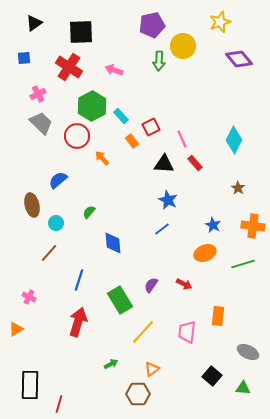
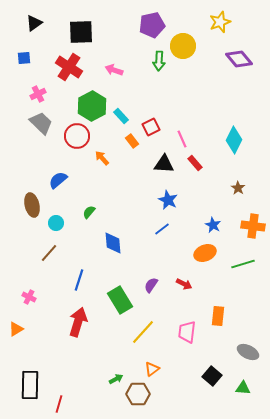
green arrow at (111, 364): moved 5 px right, 15 px down
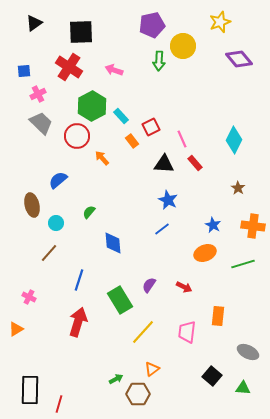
blue square at (24, 58): moved 13 px down
red arrow at (184, 284): moved 3 px down
purple semicircle at (151, 285): moved 2 px left
black rectangle at (30, 385): moved 5 px down
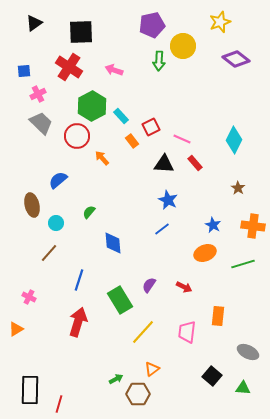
purple diamond at (239, 59): moved 3 px left; rotated 12 degrees counterclockwise
pink line at (182, 139): rotated 42 degrees counterclockwise
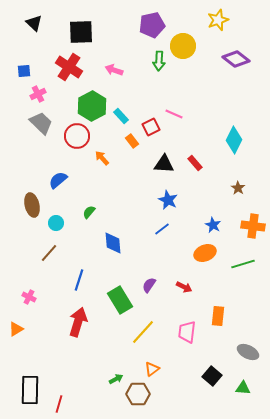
yellow star at (220, 22): moved 2 px left, 2 px up
black triangle at (34, 23): rotated 42 degrees counterclockwise
pink line at (182, 139): moved 8 px left, 25 px up
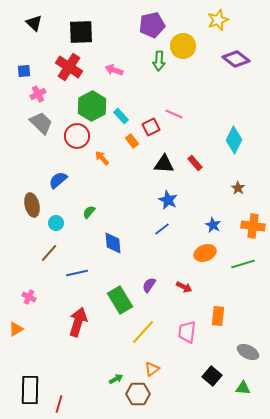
blue line at (79, 280): moved 2 px left, 7 px up; rotated 60 degrees clockwise
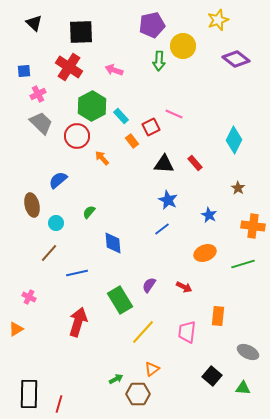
blue star at (213, 225): moved 4 px left, 10 px up
black rectangle at (30, 390): moved 1 px left, 4 px down
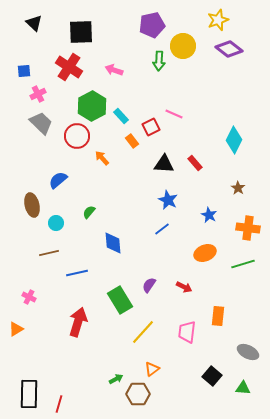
purple diamond at (236, 59): moved 7 px left, 10 px up
orange cross at (253, 226): moved 5 px left, 2 px down
brown line at (49, 253): rotated 36 degrees clockwise
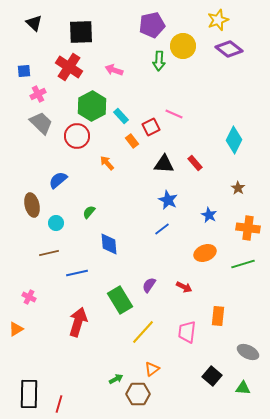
orange arrow at (102, 158): moved 5 px right, 5 px down
blue diamond at (113, 243): moved 4 px left, 1 px down
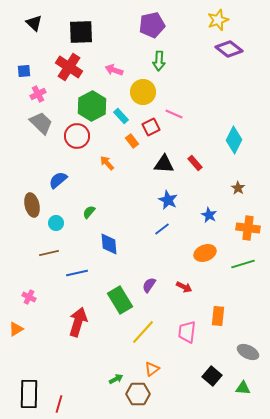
yellow circle at (183, 46): moved 40 px left, 46 px down
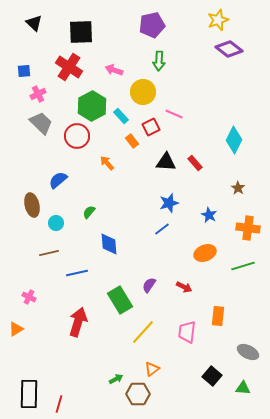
black triangle at (164, 164): moved 2 px right, 2 px up
blue star at (168, 200): moved 1 px right, 3 px down; rotated 30 degrees clockwise
green line at (243, 264): moved 2 px down
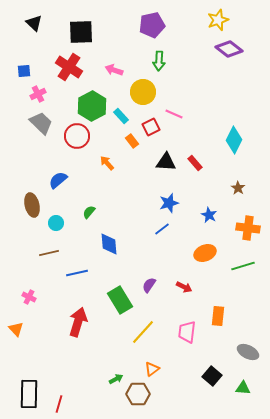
orange triangle at (16, 329): rotated 42 degrees counterclockwise
